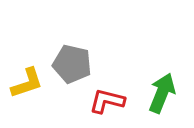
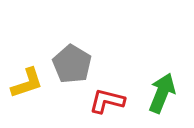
gray pentagon: rotated 18 degrees clockwise
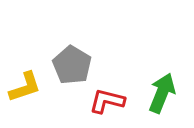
gray pentagon: moved 1 px down
yellow L-shape: moved 2 px left, 4 px down
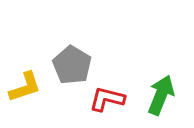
green arrow: moved 1 px left, 2 px down
red L-shape: moved 2 px up
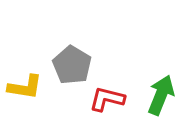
yellow L-shape: rotated 27 degrees clockwise
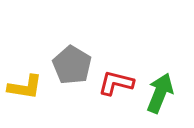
green arrow: moved 1 px left, 2 px up
red L-shape: moved 9 px right, 16 px up
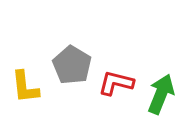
yellow L-shape: rotated 75 degrees clockwise
green arrow: moved 1 px right, 1 px down
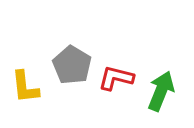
red L-shape: moved 5 px up
green arrow: moved 3 px up
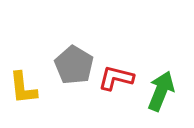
gray pentagon: moved 2 px right
yellow L-shape: moved 2 px left, 1 px down
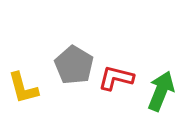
yellow L-shape: rotated 9 degrees counterclockwise
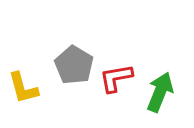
red L-shape: rotated 24 degrees counterclockwise
green arrow: moved 1 px left, 1 px down
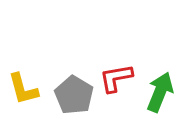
gray pentagon: moved 30 px down
yellow L-shape: moved 1 px down
